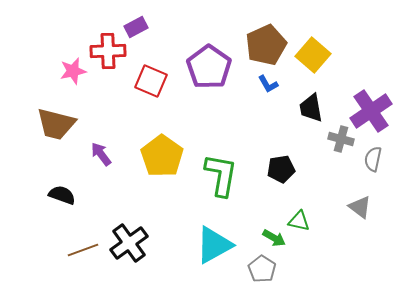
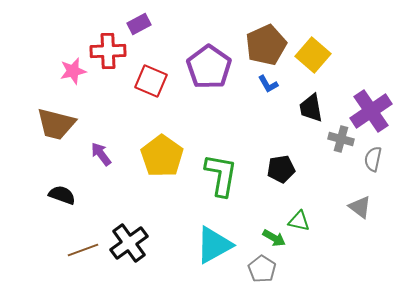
purple rectangle: moved 3 px right, 3 px up
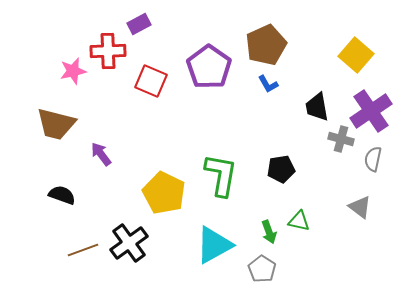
yellow square: moved 43 px right
black trapezoid: moved 6 px right, 1 px up
yellow pentagon: moved 2 px right, 37 px down; rotated 9 degrees counterclockwise
green arrow: moved 5 px left, 6 px up; rotated 40 degrees clockwise
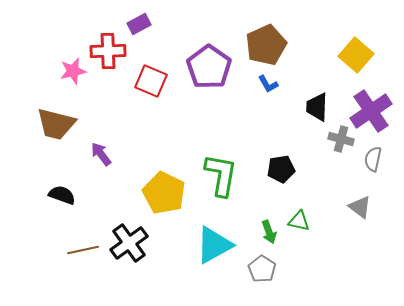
black trapezoid: rotated 12 degrees clockwise
brown line: rotated 8 degrees clockwise
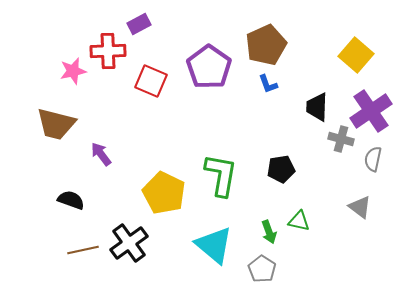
blue L-shape: rotated 10 degrees clockwise
black semicircle: moved 9 px right, 5 px down
cyan triangle: rotated 51 degrees counterclockwise
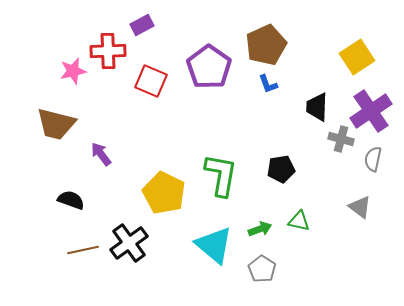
purple rectangle: moved 3 px right, 1 px down
yellow square: moved 1 px right, 2 px down; rotated 16 degrees clockwise
green arrow: moved 9 px left, 3 px up; rotated 90 degrees counterclockwise
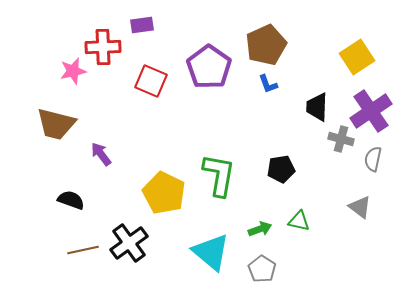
purple rectangle: rotated 20 degrees clockwise
red cross: moved 5 px left, 4 px up
green L-shape: moved 2 px left
cyan triangle: moved 3 px left, 7 px down
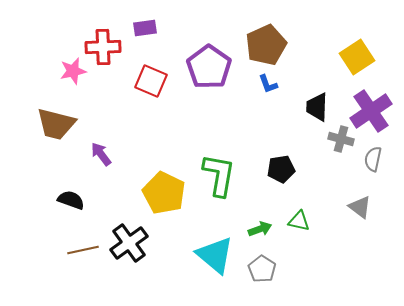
purple rectangle: moved 3 px right, 3 px down
cyan triangle: moved 4 px right, 3 px down
